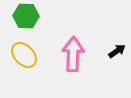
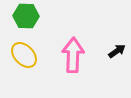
pink arrow: moved 1 px down
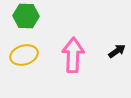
yellow ellipse: rotated 64 degrees counterclockwise
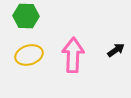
black arrow: moved 1 px left, 1 px up
yellow ellipse: moved 5 px right
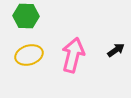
pink arrow: rotated 12 degrees clockwise
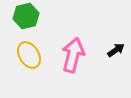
green hexagon: rotated 15 degrees counterclockwise
yellow ellipse: rotated 76 degrees clockwise
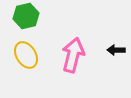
black arrow: rotated 144 degrees counterclockwise
yellow ellipse: moved 3 px left
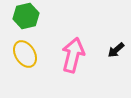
black arrow: rotated 42 degrees counterclockwise
yellow ellipse: moved 1 px left, 1 px up
